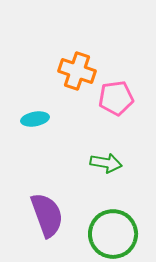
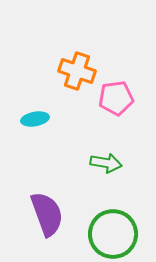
purple semicircle: moved 1 px up
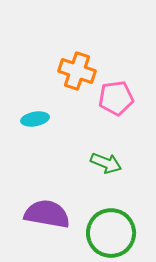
green arrow: rotated 12 degrees clockwise
purple semicircle: rotated 60 degrees counterclockwise
green circle: moved 2 px left, 1 px up
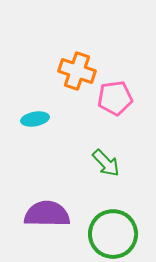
pink pentagon: moved 1 px left
green arrow: rotated 24 degrees clockwise
purple semicircle: rotated 9 degrees counterclockwise
green circle: moved 2 px right, 1 px down
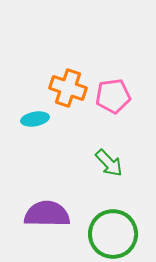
orange cross: moved 9 px left, 17 px down
pink pentagon: moved 2 px left, 2 px up
green arrow: moved 3 px right
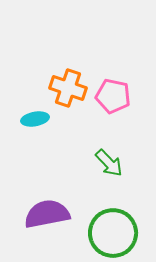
pink pentagon: rotated 20 degrees clockwise
purple semicircle: rotated 12 degrees counterclockwise
green circle: moved 1 px up
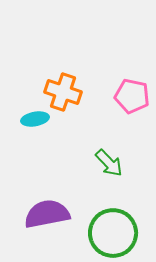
orange cross: moved 5 px left, 4 px down
pink pentagon: moved 19 px right
